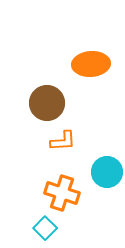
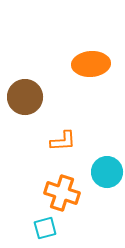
brown circle: moved 22 px left, 6 px up
cyan square: rotated 30 degrees clockwise
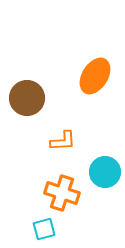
orange ellipse: moved 4 px right, 12 px down; rotated 54 degrees counterclockwise
brown circle: moved 2 px right, 1 px down
cyan circle: moved 2 px left
cyan square: moved 1 px left, 1 px down
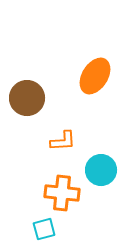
cyan circle: moved 4 px left, 2 px up
orange cross: rotated 12 degrees counterclockwise
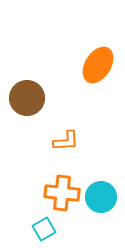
orange ellipse: moved 3 px right, 11 px up
orange L-shape: moved 3 px right
cyan circle: moved 27 px down
cyan square: rotated 15 degrees counterclockwise
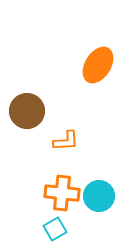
brown circle: moved 13 px down
cyan circle: moved 2 px left, 1 px up
cyan square: moved 11 px right
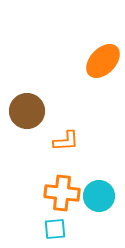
orange ellipse: moved 5 px right, 4 px up; rotated 12 degrees clockwise
cyan square: rotated 25 degrees clockwise
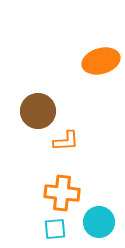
orange ellipse: moved 2 px left; rotated 30 degrees clockwise
brown circle: moved 11 px right
cyan circle: moved 26 px down
